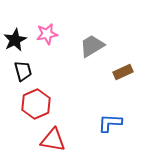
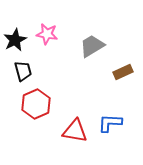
pink star: rotated 20 degrees clockwise
red triangle: moved 22 px right, 9 px up
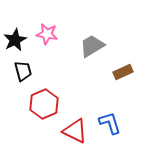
red hexagon: moved 8 px right
blue L-shape: rotated 70 degrees clockwise
red triangle: rotated 16 degrees clockwise
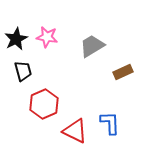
pink star: moved 3 px down
black star: moved 1 px right, 1 px up
blue L-shape: rotated 15 degrees clockwise
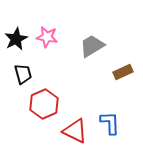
black trapezoid: moved 3 px down
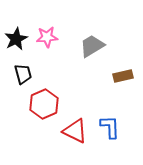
pink star: rotated 15 degrees counterclockwise
brown rectangle: moved 4 px down; rotated 12 degrees clockwise
blue L-shape: moved 4 px down
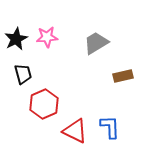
gray trapezoid: moved 4 px right, 3 px up
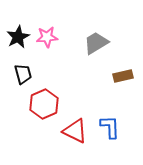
black star: moved 2 px right, 2 px up
